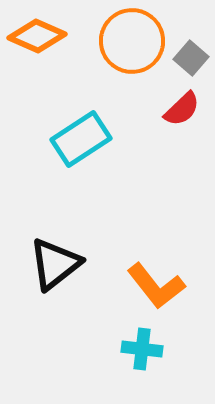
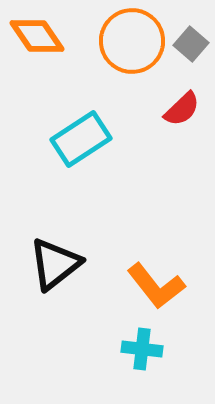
orange diamond: rotated 32 degrees clockwise
gray square: moved 14 px up
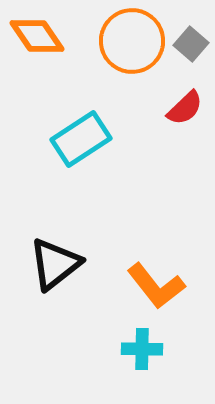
red semicircle: moved 3 px right, 1 px up
cyan cross: rotated 6 degrees counterclockwise
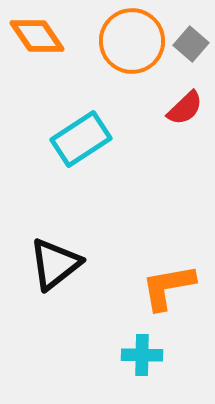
orange L-shape: moved 12 px right, 1 px down; rotated 118 degrees clockwise
cyan cross: moved 6 px down
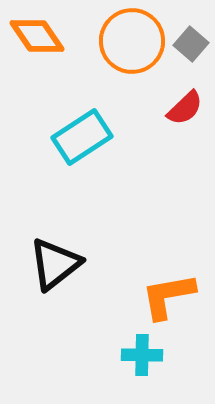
cyan rectangle: moved 1 px right, 2 px up
orange L-shape: moved 9 px down
